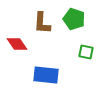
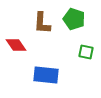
red diamond: moved 1 px left, 1 px down
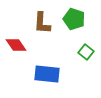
green square: rotated 28 degrees clockwise
blue rectangle: moved 1 px right, 1 px up
